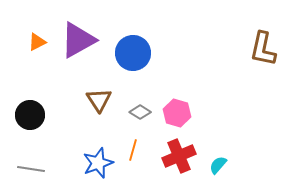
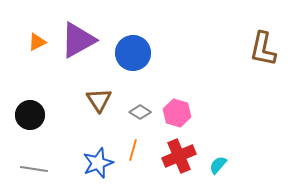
gray line: moved 3 px right
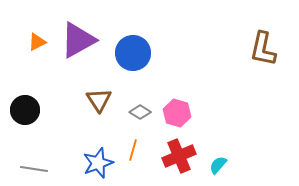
black circle: moved 5 px left, 5 px up
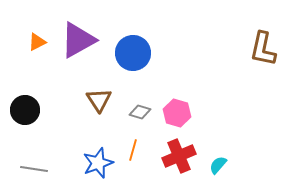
gray diamond: rotated 15 degrees counterclockwise
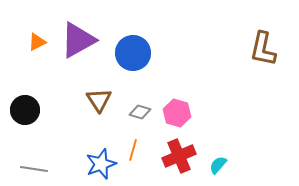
blue star: moved 3 px right, 1 px down
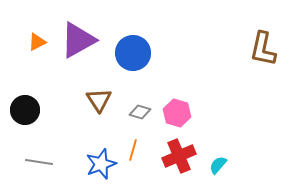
gray line: moved 5 px right, 7 px up
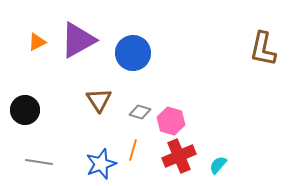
pink hexagon: moved 6 px left, 8 px down
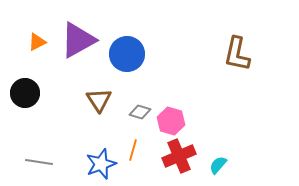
brown L-shape: moved 26 px left, 5 px down
blue circle: moved 6 px left, 1 px down
black circle: moved 17 px up
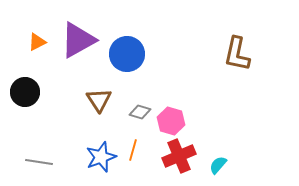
black circle: moved 1 px up
blue star: moved 7 px up
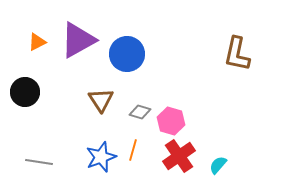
brown triangle: moved 2 px right
red cross: rotated 12 degrees counterclockwise
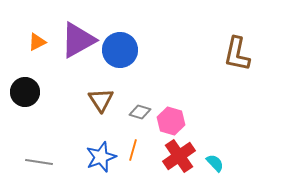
blue circle: moved 7 px left, 4 px up
cyan semicircle: moved 3 px left, 2 px up; rotated 96 degrees clockwise
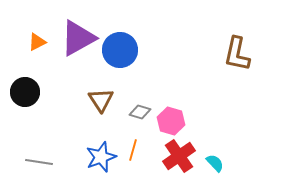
purple triangle: moved 2 px up
